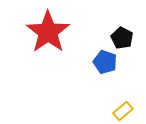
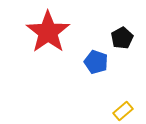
black pentagon: rotated 15 degrees clockwise
blue pentagon: moved 9 px left
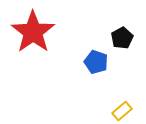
red star: moved 15 px left
yellow rectangle: moved 1 px left
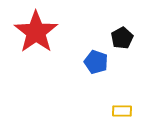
red star: moved 3 px right
yellow rectangle: rotated 42 degrees clockwise
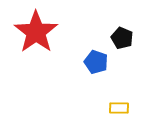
black pentagon: rotated 20 degrees counterclockwise
yellow rectangle: moved 3 px left, 3 px up
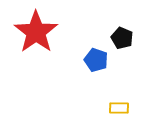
blue pentagon: moved 2 px up
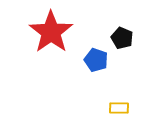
red star: moved 15 px right
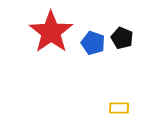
blue pentagon: moved 3 px left, 17 px up
